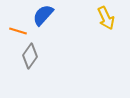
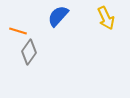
blue semicircle: moved 15 px right, 1 px down
gray diamond: moved 1 px left, 4 px up
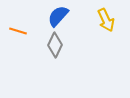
yellow arrow: moved 2 px down
gray diamond: moved 26 px right, 7 px up; rotated 10 degrees counterclockwise
